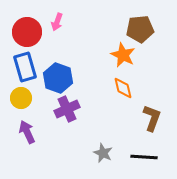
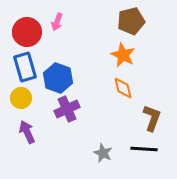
brown pentagon: moved 9 px left, 8 px up; rotated 8 degrees counterclockwise
black line: moved 8 px up
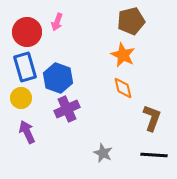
black line: moved 10 px right, 6 px down
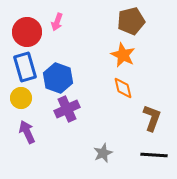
gray star: rotated 24 degrees clockwise
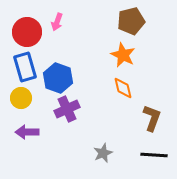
purple arrow: rotated 65 degrees counterclockwise
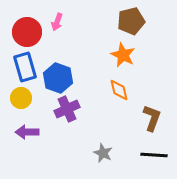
orange diamond: moved 4 px left, 2 px down
gray star: rotated 24 degrees counterclockwise
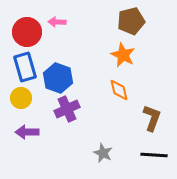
pink arrow: rotated 72 degrees clockwise
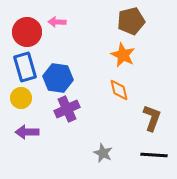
blue hexagon: rotated 12 degrees counterclockwise
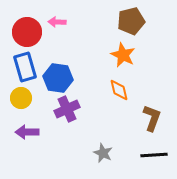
black line: rotated 8 degrees counterclockwise
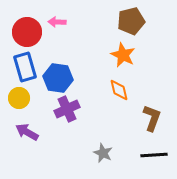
yellow circle: moved 2 px left
purple arrow: rotated 30 degrees clockwise
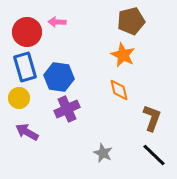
blue hexagon: moved 1 px right, 1 px up
black line: rotated 48 degrees clockwise
